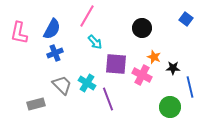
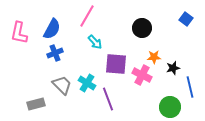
orange star: rotated 24 degrees counterclockwise
black star: rotated 16 degrees counterclockwise
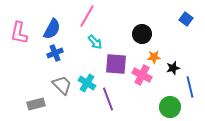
black circle: moved 6 px down
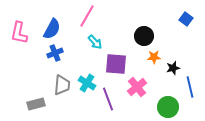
black circle: moved 2 px right, 2 px down
pink cross: moved 5 px left, 12 px down; rotated 24 degrees clockwise
gray trapezoid: rotated 50 degrees clockwise
green circle: moved 2 px left
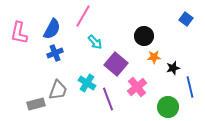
pink line: moved 4 px left
purple square: rotated 35 degrees clockwise
gray trapezoid: moved 4 px left, 5 px down; rotated 15 degrees clockwise
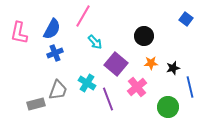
orange star: moved 3 px left, 6 px down
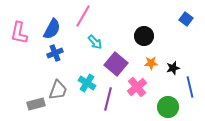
purple line: rotated 35 degrees clockwise
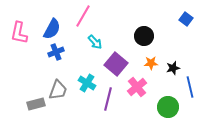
blue cross: moved 1 px right, 1 px up
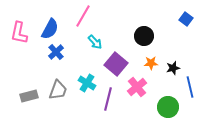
blue semicircle: moved 2 px left
blue cross: rotated 21 degrees counterclockwise
gray rectangle: moved 7 px left, 8 px up
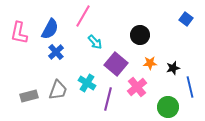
black circle: moved 4 px left, 1 px up
orange star: moved 1 px left
